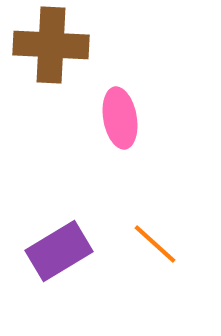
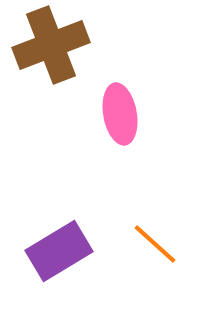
brown cross: rotated 24 degrees counterclockwise
pink ellipse: moved 4 px up
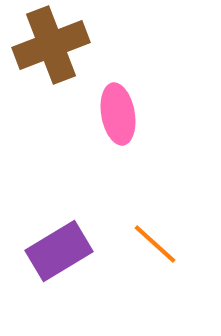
pink ellipse: moved 2 px left
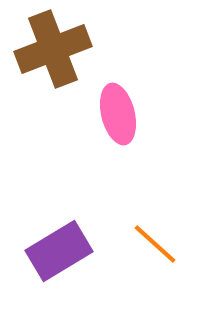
brown cross: moved 2 px right, 4 px down
pink ellipse: rotated 4 degrees counterclockwise
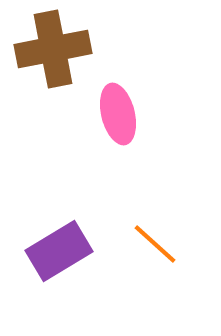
brown cross: rotated 10 degrees clockwise
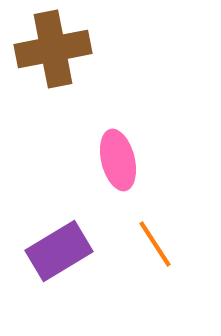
pink ellipse: moved 46 px down
orange line: rotated 15 degrees clockwise
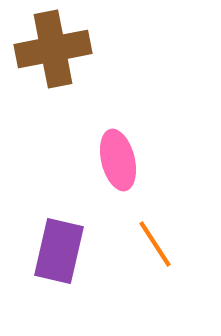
purple rectangle: rotated 46 degrees counterclockwise
